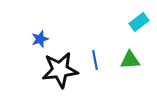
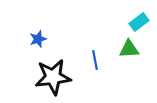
blue star: moved 2 px left
green triangle: moved 1 px left, 11 px up
black star: moved 7 px left, 7 px down
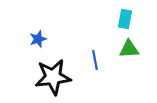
cyan rectangle: moved 14 px left, 3 px up; rotated 42 degrees counterclockwise
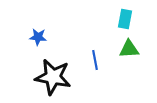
blue star: moved 2 px up; rotated 24 degrees clockwise
black star: rotated 18 degrees clockwise
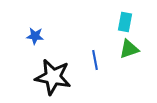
cyan rectangle: moved 3 px down
blue star: moved 3 px left, 1 px up
green triangle: rotated 15 degrees counterclockwise
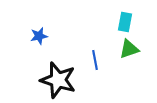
blue star: moved 4 px right; rotated 18 degrees counterclockwise
black star: moved 5 px right, 3 px down; rotated 6 degrees clockwise
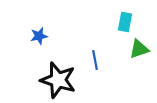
green triangle: moved 10 px right
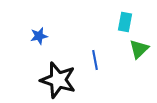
green triangle: rotated 25 degrees counterclockwise
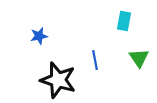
cyan rectangle: moved 1 px left, 1 px up
green triangle: moved 9 px down; rotated 20 degrees counterclockwise
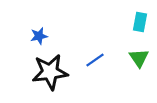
cyan rectangle: moved 16 px right, 1 px down
blue line: rotated 66 degrees clockwise
black star: moved 8 px left, 8 px up; rotated 24 degrees counterclockwise
